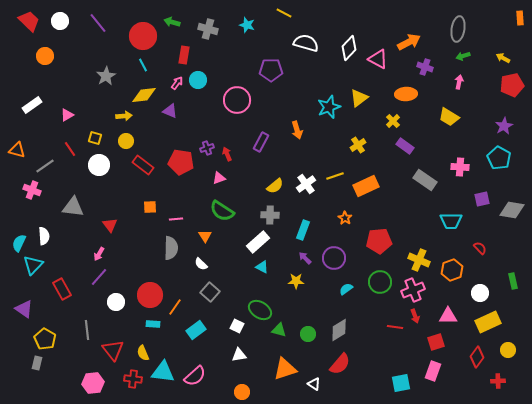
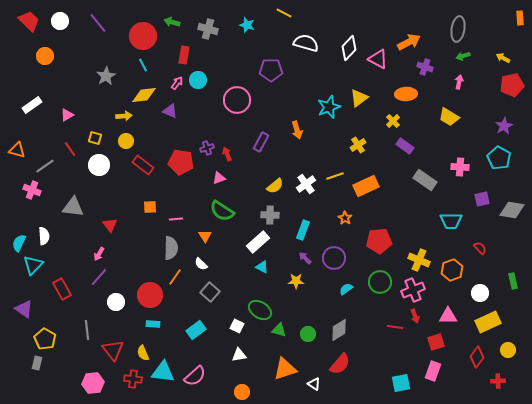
orange line at (175, 307): moved 30 px up
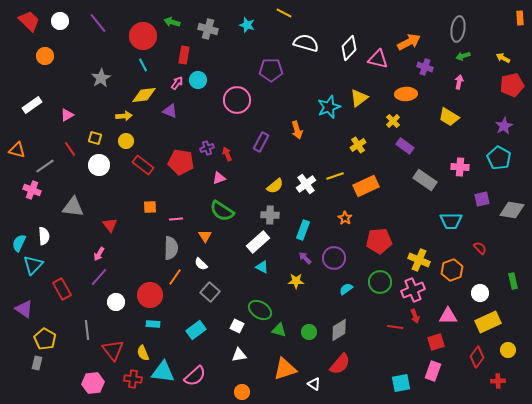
pink triangle at (378, 59): rotated 15 degrees counterclockwise
gray star at (106, 76): moved 5 px left, 2 px down
green circle at (308, 334): moved 1 px right, 2 px up
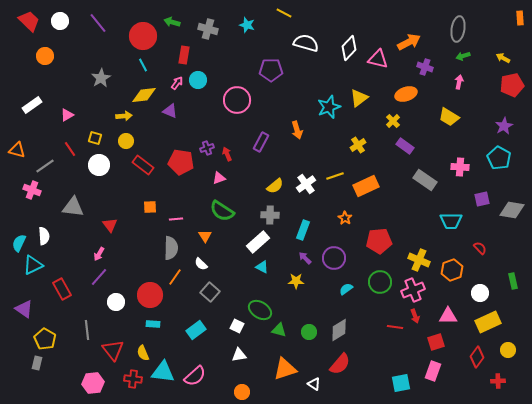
orange ellipse at (406, 94): rotated 15 degrees counterclockwise
cyan triangle at (33, 265): rotated 20 degrees clockwise
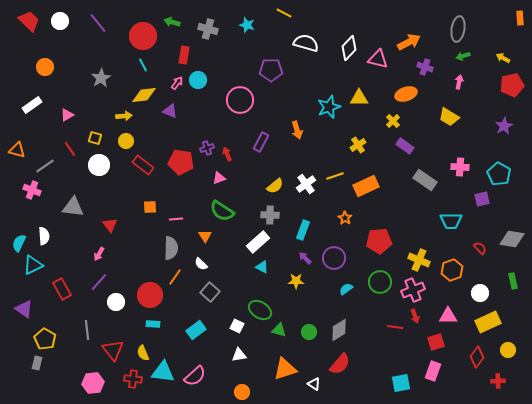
orange circle at (45, 56): moved 11 px down
yellow triangle at (359, 98): rotated 36 degrees clockwise
pink circle at (237, 100): moved 3 px right
cyan pentagon at (499, 158): moved 16 px down
gray diamond at (512, 210): moved 29 px down
purple line at (99, 277): moved 5 px down
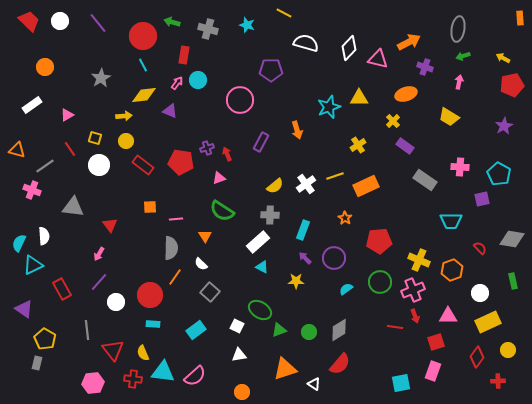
green triangle at (279, 330): rotated 35 degrees counterclockwise
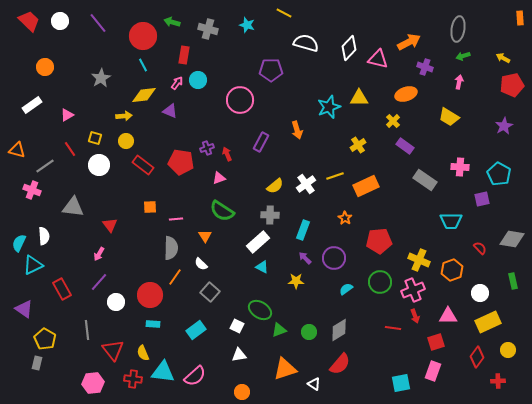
red line at (395, 327): moved 2 px left, 1 px down
